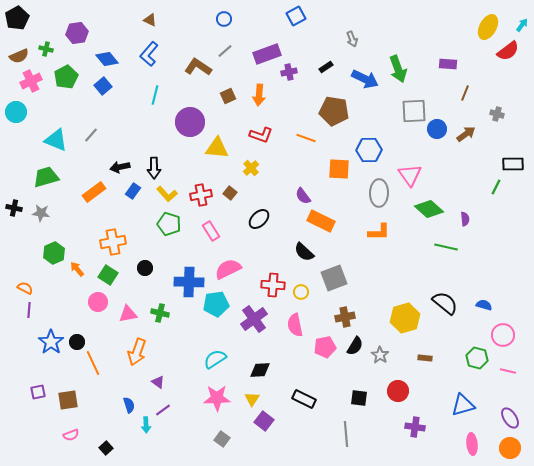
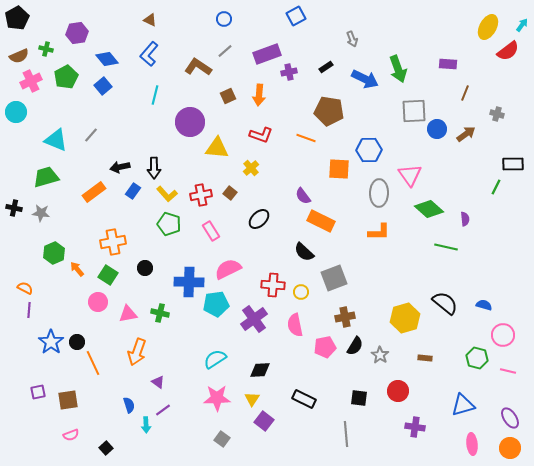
brown pentagon at (334, 111): moved 5 px left
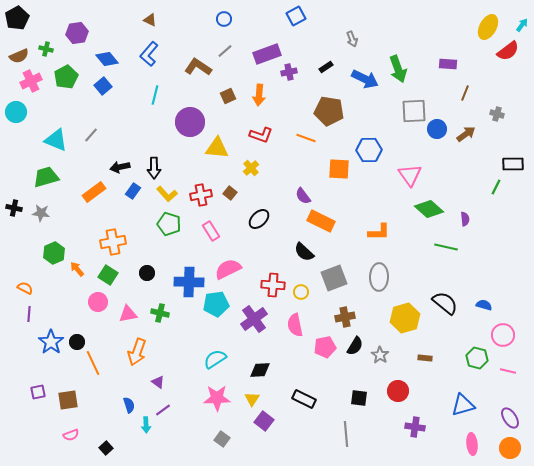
gray ellipse at (379, 193): moved 84 px down
black circle at (145, 268): moved 2 px right, 5 px down
purple line at (29, 310): moved 4 px down
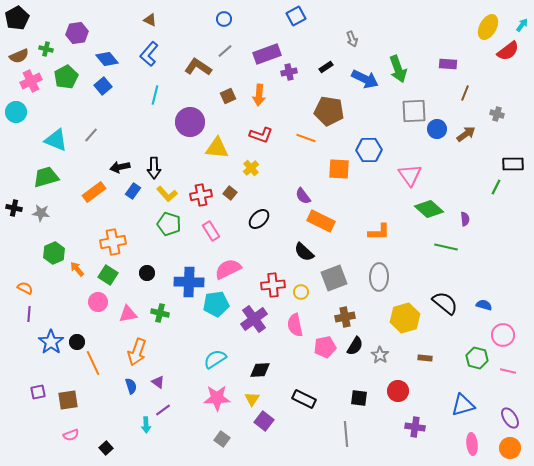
red cross at (273, 285): rotated 10 degrees counterclockwise
blue semicircle at (129, 405): moved 2 px right, 19 px up
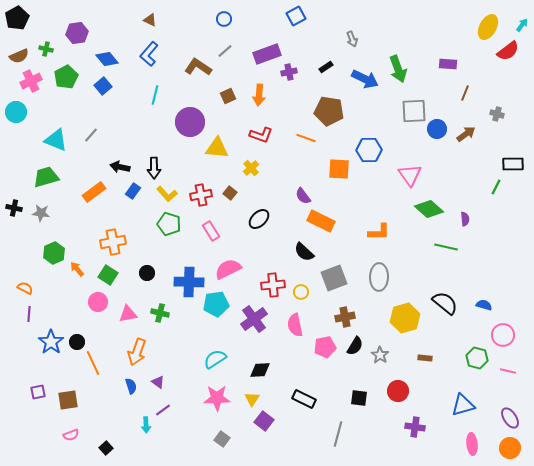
black arrow at (120, 167): rotated 24 degrees clockwise
gray line at (346, 434): moved 8 px left; rotated 20 degrees clockwise
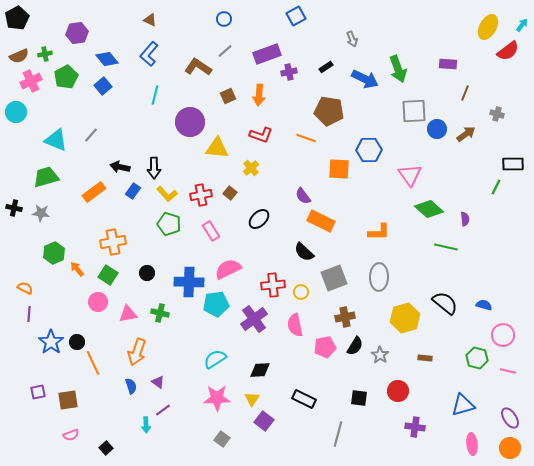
green cross at (46, 49): moved 1 px left, 5 px down; rotated 24 degrees counterclockwise
